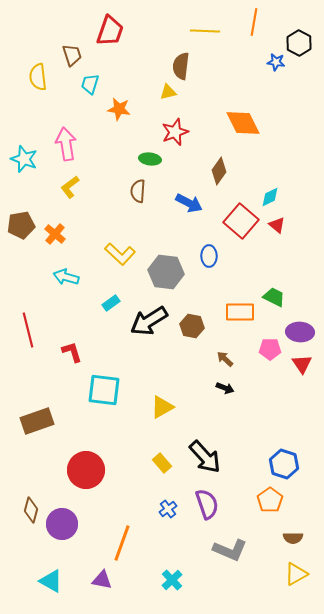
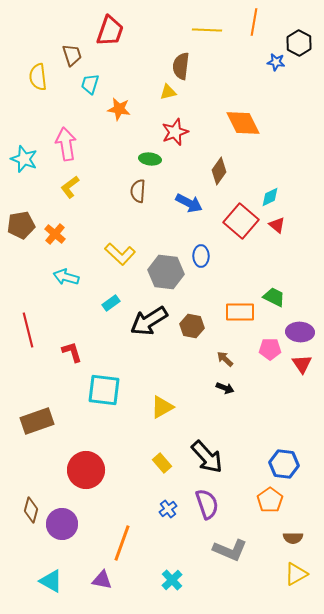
yellow line at (205, 31): moved 2 px right, 1 px up
blue ellipse at (209, 256): moved 8 px left
black arrow at (205, 457): moved 2 px right
blue hexagon at (284, 464): rotated 12 degrees counterclockwise
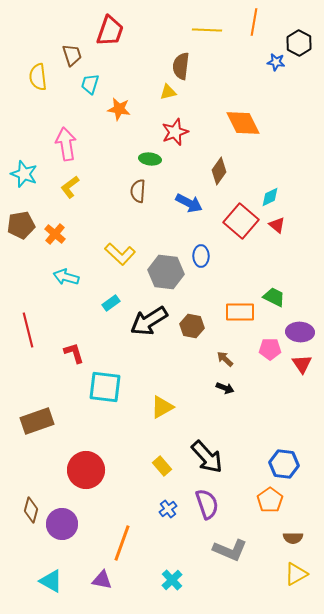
cyan star at (24, 159): moved 15 px down
red L-shape at (72, 352): moved 2 px right, 1 px down
cyan square at (104, 390): moved 1 px right, 3 px up
yellow rectangle at (162, 463): moved 3 px down
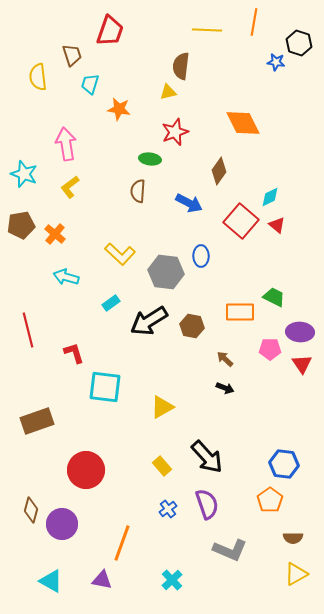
black hexagon at (299, 43): rotated 10 degrees counterclockwise
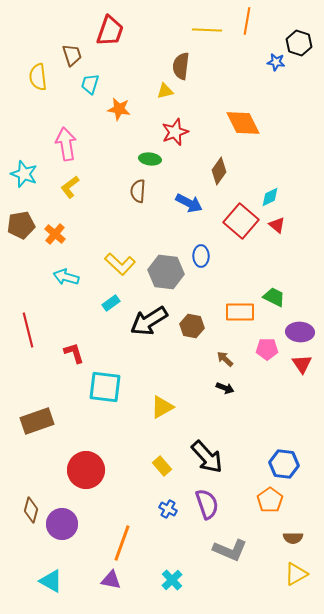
orange line at (254, 22): moved 7 px left, 1 px up
yellow triangle at (168, 92): moved 3 px left, 1 px up
yellow L-shape at (120, 254): moved 10 px down
pink pentagon at (270, 349): moved 3 px left
blue cross at (168, 509): rotated 24 degrees counterclockwise
purple triangle at (102, 580): moved 9 px right
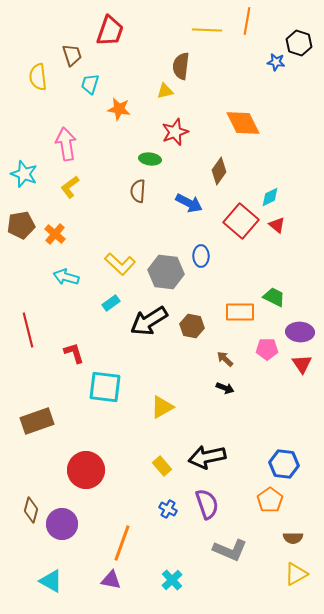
black arrow at (207, 457): rotated 120 degrees clockwise
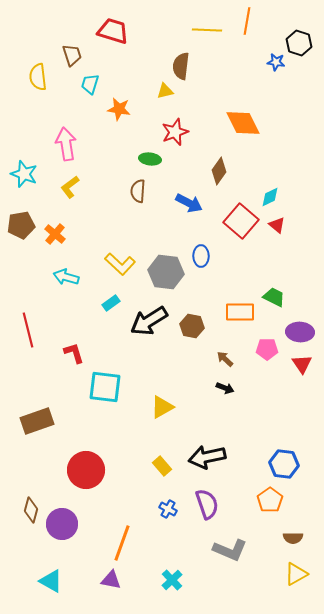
red trapezoid at (110, 31): moved 3 px right; rotated 92 degrees counterclockwise
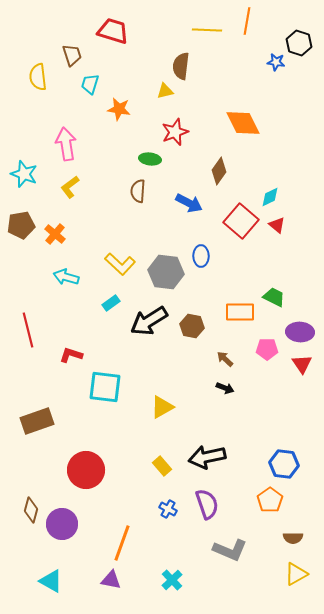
red L-shape at (74, 353): moved 3 px left, 2 px down; rotated 55 degrees counterclockwise
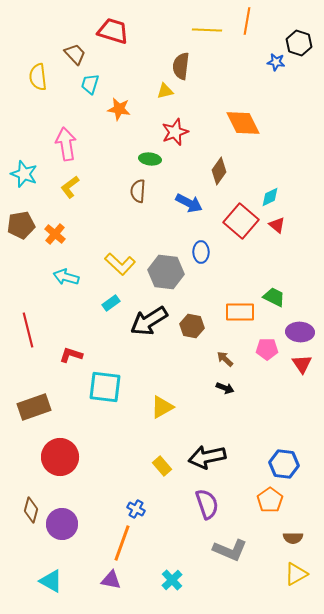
brown trapezoid at (72, 55): moved 3 px right, 1 px up; rotated 25 degrees counterclockwise
blue ellipse at (201, 256): moved 4 px up
brown rectangle at (37, 421): moved 3 px left, 14 px up
red circle at (86, 470): moved 26 px left, 13 px up
blue cross at (168, 509): moved 32 px left
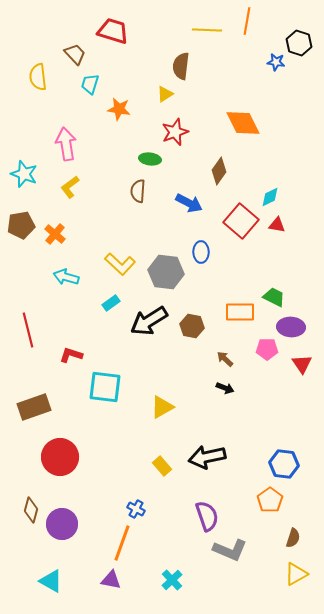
yellow triangle at (165, 91): moved 3 px down; rotated 18 degrees counterclockwise
red triangle at (277, 225): rotated 30 degrees counterclockwise
purple ellipse at (300, 332): moved 9 px left, 5 px up
purple semicircle at (207, 504): moved 12 px down
brown semicircle at (293, 538): rotated 72 degrees counterclockwise
